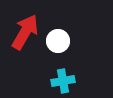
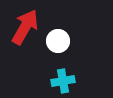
red arrow: moved 5 px up
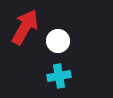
cyan cross: moved 4 px left, 5 px up
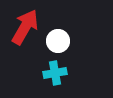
cyan cross: moved 4 px left, 3 px up
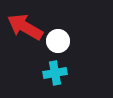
red arrow: rotated 90 degrees counterclockwise
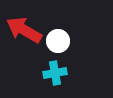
red arrow: moved 1 px left, 3 px down
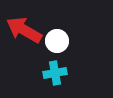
white circle: moved 1 px left
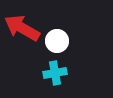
red arrow: moved 2 px left, 2 px up
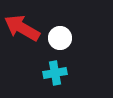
white circle: moved 3 px right, 3 px up
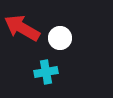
cyan cross: moved 9 px left, 1 px up
